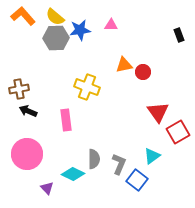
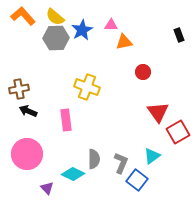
blue star: moved 2 px right; rotated 20 degrees counterclockwise
orange triangle: moved 23 px up
gray L-shape: moved 2 px right, 1 px up
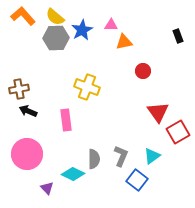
black rectangle: moved 1 px left, 1 px down
red circle: moved 1 px up
gray L-shape: moved 7 px up
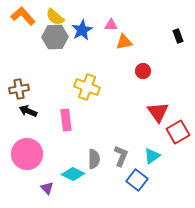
gray hexagon: moved 1 px left, 1 px up
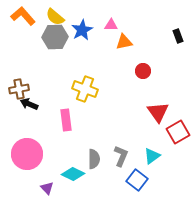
yellow cross: moved 2 px left, 2 px down
black arrow: moved 1 px right, 7 px up
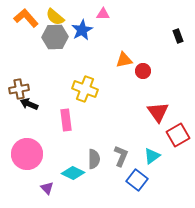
orange L-shape: moved 3 px right, 2 px down
pink triangle: moved 8 px left, 11 px up
orange triangle: moved 18 px down
red square: moved 3 px down
cyan diamond: moved 1 px up
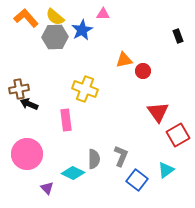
cyan triangle: moved 14 px right, 14 px down
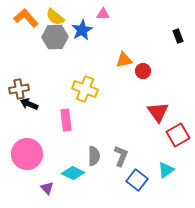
gray semicircle: moved 3 px up
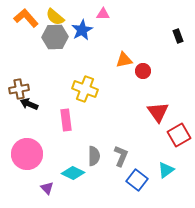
red square: moved 1 px right
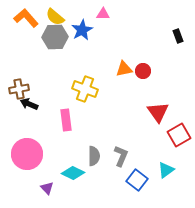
orange triangle: moved 9 px down
